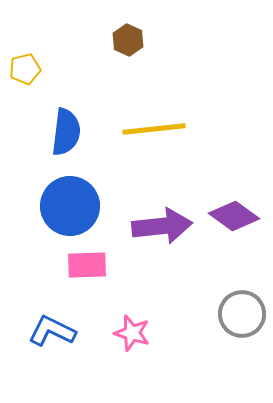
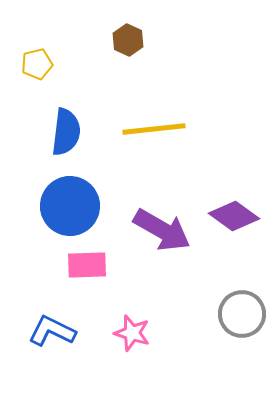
yellow pentagon: moved 12 px right, 5 px up
purple arrow: moved 4 px down; rotated 36 degrees clockwise
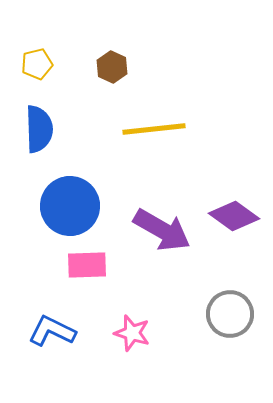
brown hexagon: moved 16 px left, 27 px down
blue semicircle: moved 27 px left, 3 px up; rotated 9 degrees counterclockwise
gray circle: moved 12 px left
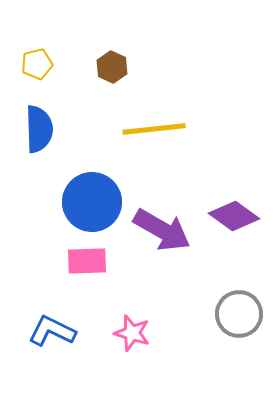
blue circle: moved 22 px right, 4 px up
pink rectangle: moved 4 px up
gray circle: moved 9 px right
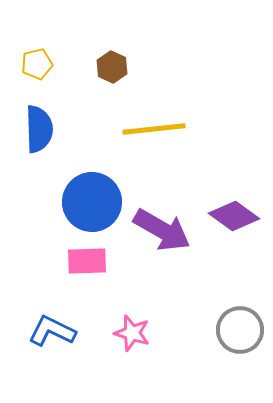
gray circle: moved 1 px right, 16 px down
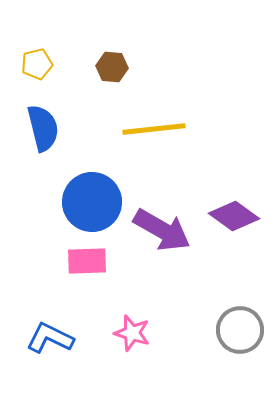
brown hexagon: rotated 20 degrees counterclockwise
blue semicircle: moved 4 px right, 1 px up; rotated 12 degrees counterclockwise
blue L-shape: moved 2 px left, 7 px down
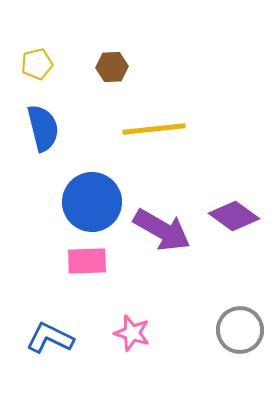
brown hexagon: rotated 8 degrees counterclockwise
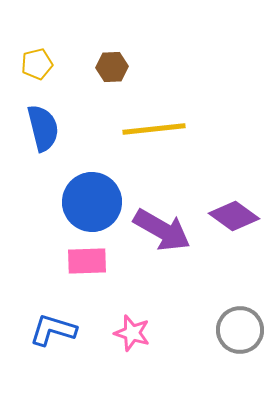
blue L-shape: moved 3 px right, 8 px up; rotated 9 degrees counterclockwise
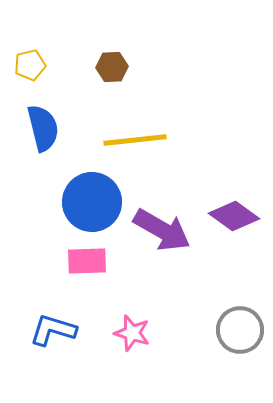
yellow pentagon: moved 7 px left, 1 px down
yellow line: moved 19 px left, 11 px down
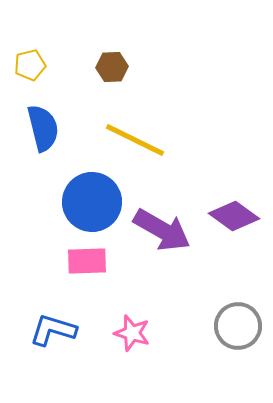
yellow line: rotated 32 degrees clockwise
gray circle: moved 2 px left, 4 px up
